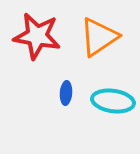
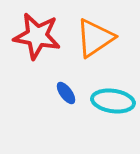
orange triangle: moved 4 px left, 1 px down
blue ellipse: rotated 40 degrees counterclockwise
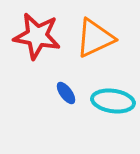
orange triangle: rotated 9 degrees clockwise
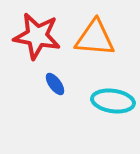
orange triangle: rotated 30 degrees clockwise
blue ellipse: moved 11 px left, 9 px up
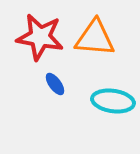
red star: moved 3 px right, 1 px down
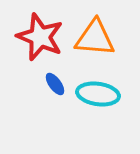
red star: rotated 12 degrees clockwise
cyan ellipse: moved 15 px left, 7 px up
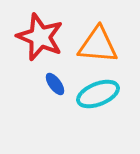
orange triangle: moved 3 px right, 7 px down
cyan ellipse: rotated 30 degrees counterclockwise
